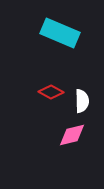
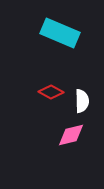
pink diamond: moved 1 px left
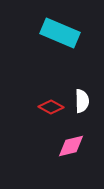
red diamond: moved 15 px down
pink diamond: moved 11 px down
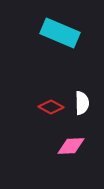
white semicircle: moved 2 px down
pink diamond: rotated 12 degrees clockwise
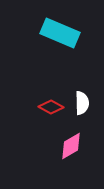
pink diamond: rotated 28 degrees counterclockwise
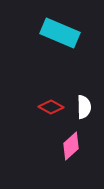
white semicircle: moved 2 px right, 4 px down
pink diamond: rotated 12 degrees counterclockwise
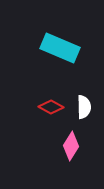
cyan rectangle: moved 15 px down
pink diamond: rotated 16 degrees counterclockwise
